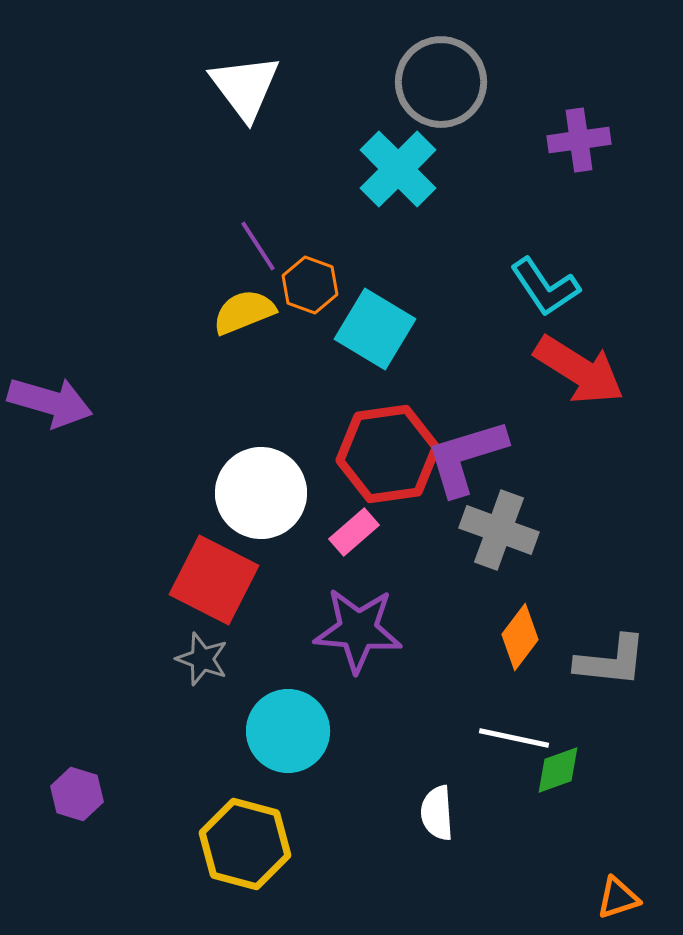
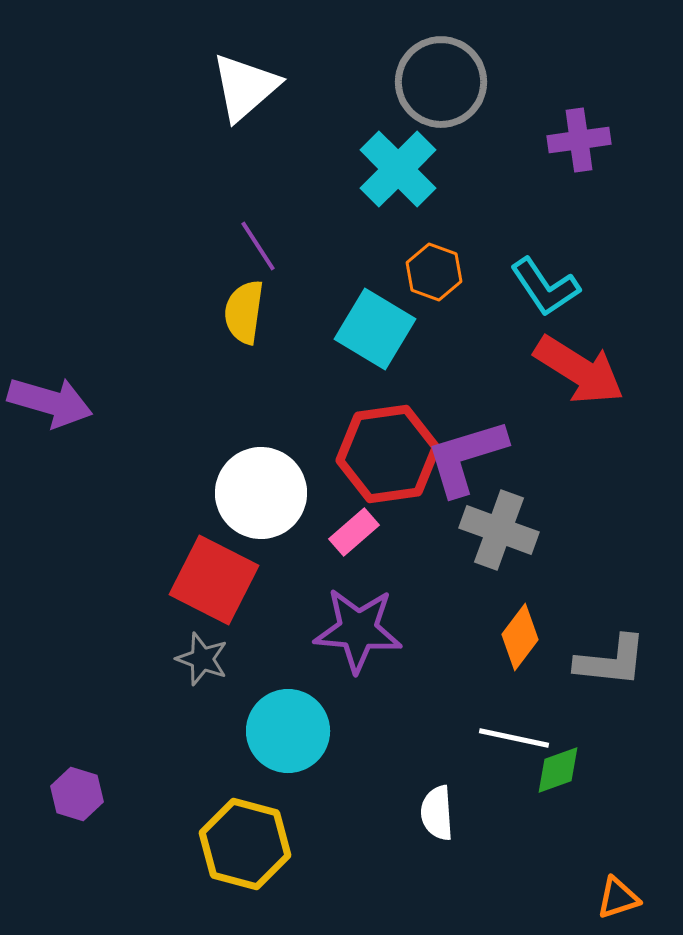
white triangle: rotated 26 degrees clockwise
orange hexagon: moved 124 px right, 13 px up
yellow semicircle: rotated 60 degrees counterclockwise
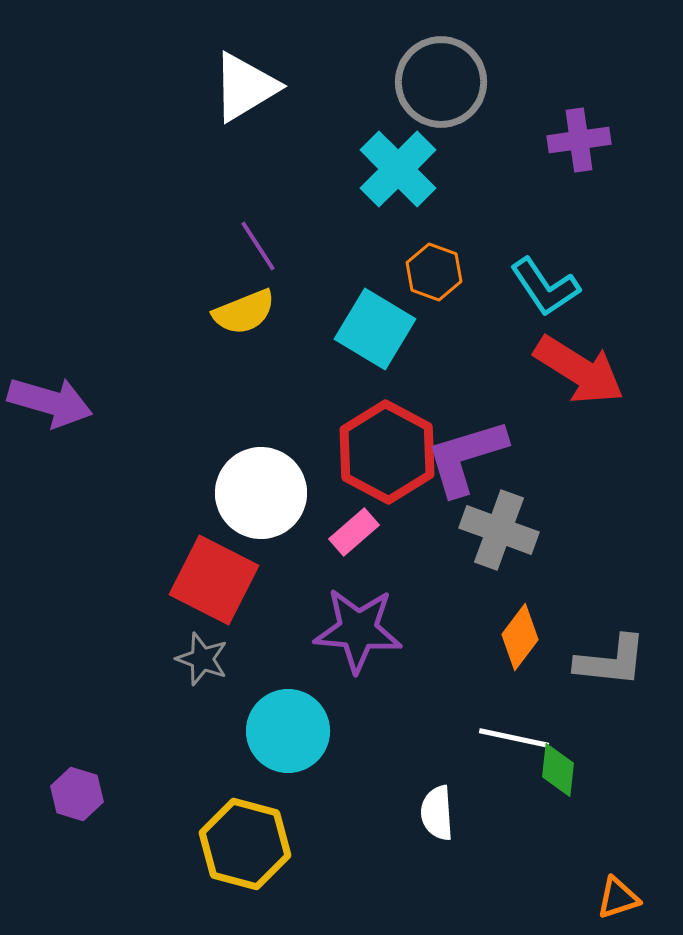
white triangle: rotated 10 degrees clockwise
yellow semicircle: rotated 120 degrees counterclockwise
red hexagon: moved 1 px left, 2 px up; rotated 24 degrees counterclockwise
green diamond: rotated 64 degrees counterclockwise
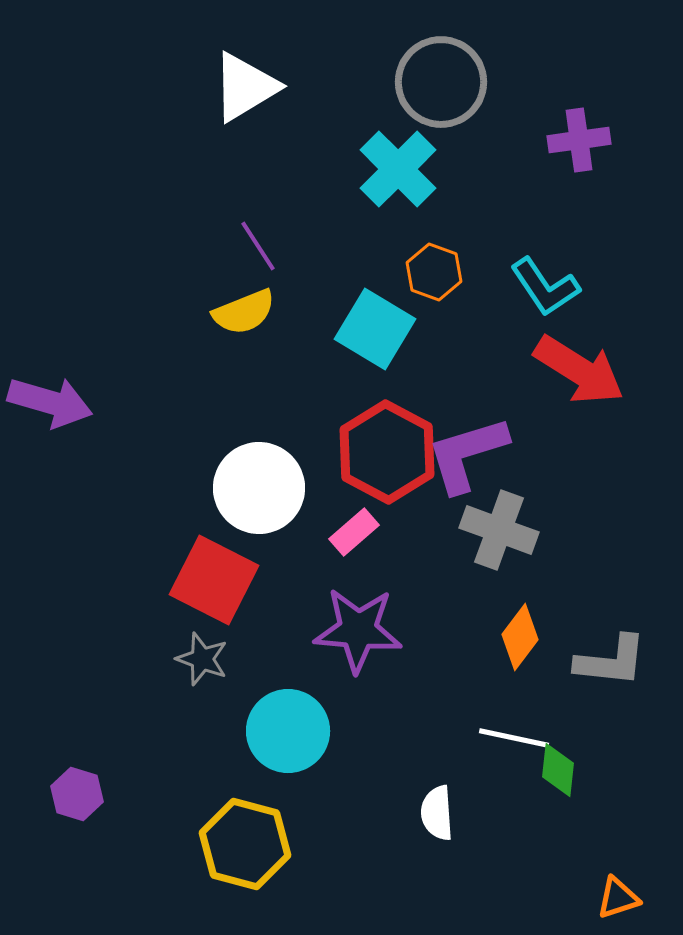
purple L-shape: moved 1 px right, 3 px up
white circle: moved 2 px left, 5 px up
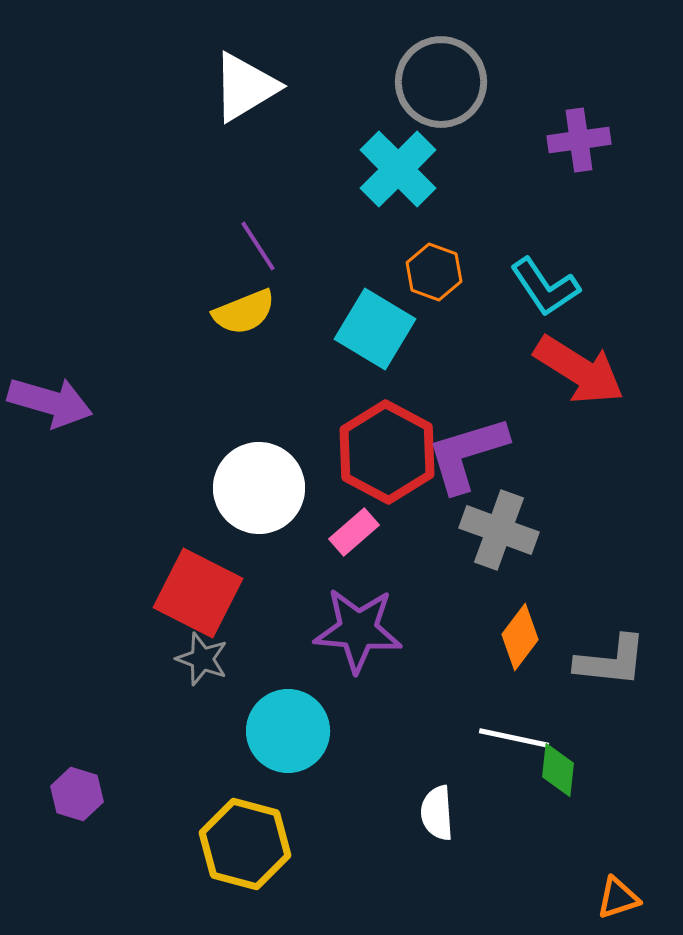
red square: moved 16 px left, 13 px down
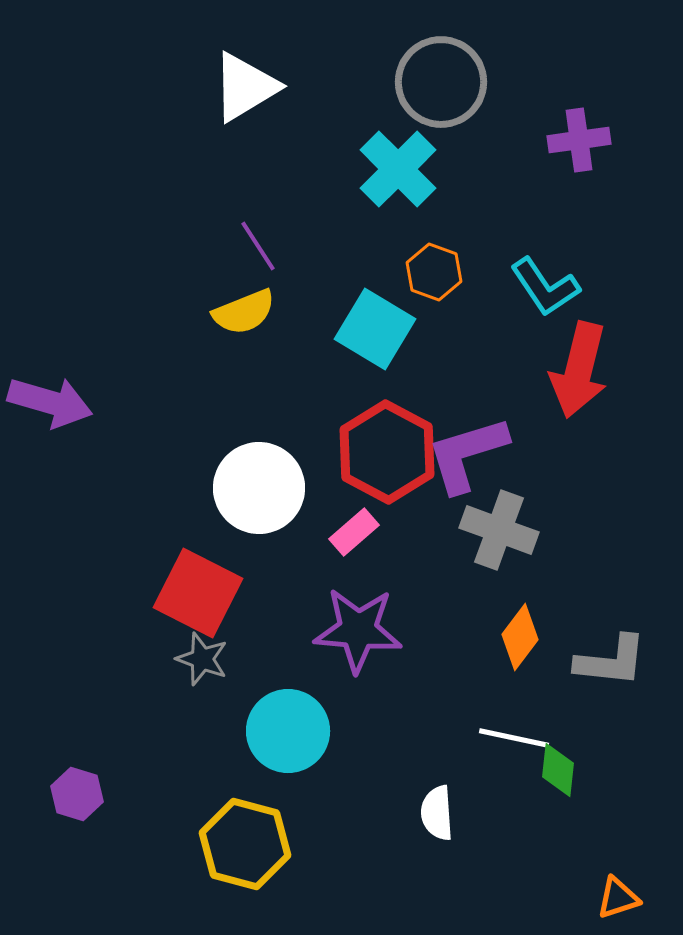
red arrow: rotated 72 degrees clockwise
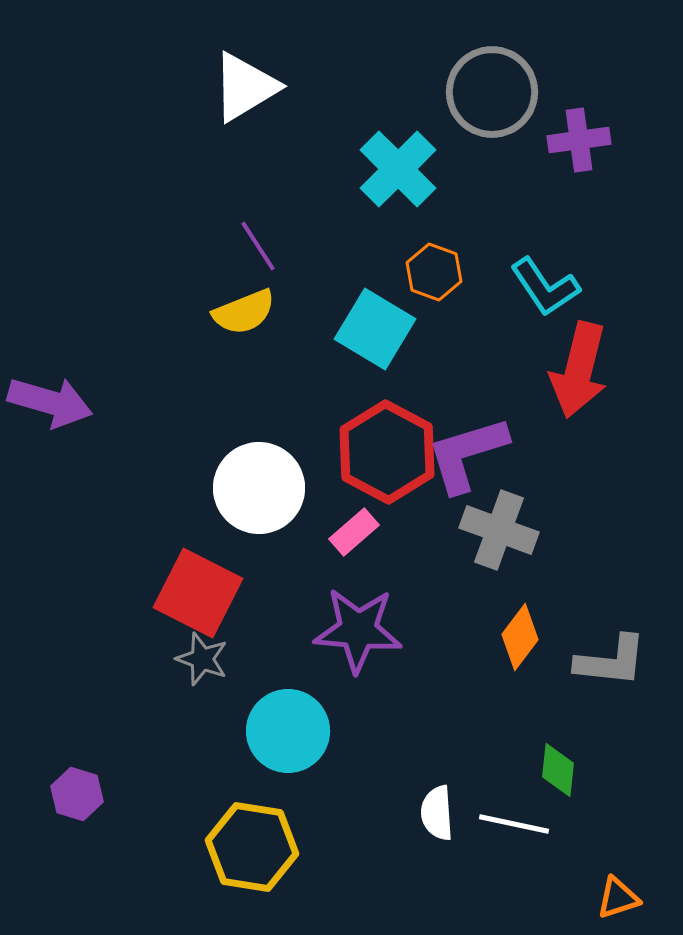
gray circle: moved 51 px right, 10 px down
white line: moved 86 px down
yellow hexagon: moved 7 px right, 3 px down; rotated 6 degrees counterclockwise
